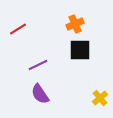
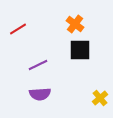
orange cross: rotated 30 degrees counterclockwise
purple semicircle: rotated 60 degrees counterclockwise
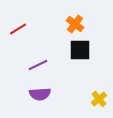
yellow cross: moved 1 px left, 1 px down
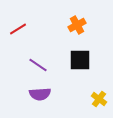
orange cross: moved 2 px right, 1 px down; rotated 24 degrees clockwise
black square: moved 10 px down
purple line: rotated 60 degrees clockwise
yellow cross: rotated 14 degrees counterclockwise
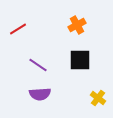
yellow cross: moved 1 px left, 1 px up
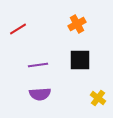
orange cross: moved 1 px up
purple line: rotated 42 degrees counterclockwise
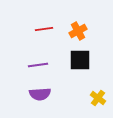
orange cross: moved 1 px right, 7 px down
red line: moved 26 px right; rotated 24 degrees clockwise
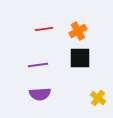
black square: moved 2 px up
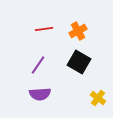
black square: moved 1 px left, 4 px down; rotated 30 degrees clockwise
purple line: rotated 48 degrees counterclockwise
